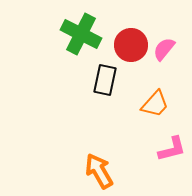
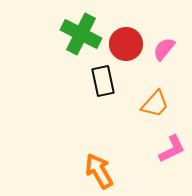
red circle: moved 5 px left, 1 px up
black rectangle: moved 2 px left, 1 px down; rotated 24 degrees counterclockwise
pink L-shape: rotated 12 degrees counterclockwise
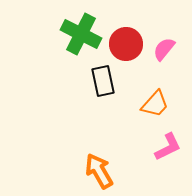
pink L-shape: moved 4 px left, 2 px up
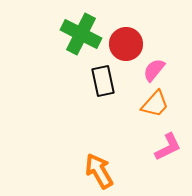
pink semicircle: moved 10 px left, 21 px down
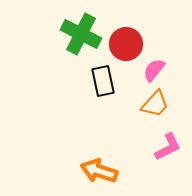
orange arrow: rotated 42 degrees counterclockwise
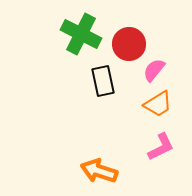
red circle: moved 3 px right
orange trapezoid: moved 3 px right; rotated 16 degrees clockwise
pink L-shape: moved 7 px left
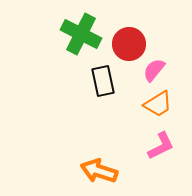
pink L-shape: moved 1 px up
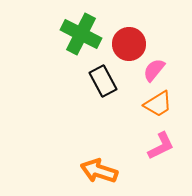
black rectangle: rotated 16 degrees counterclockwise
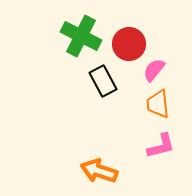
green cross: moved 2 px down
orange trapezoid: rotated 116 degrees clockwise
pink L-shape: rotated 12 degrees clockwise
